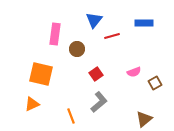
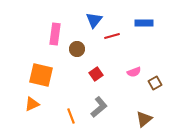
orange square: moved 1 px down
gray L-shape: moved 5 px down
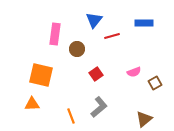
orange triangle: rotated 21 degrees clockwise
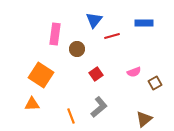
orange square: rotated 20 degrees clockwise
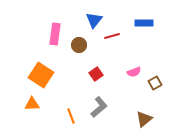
brown circle: moved 2 px right, 4 px up
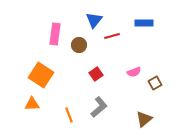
orange line: moved 2 px left, 1 px up
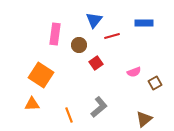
red square: moved 11 px up
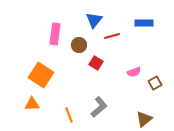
red square: rotated 24 degrees counterclockwise
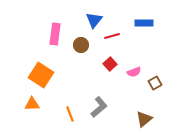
brown circle: moved 2 px right
red square: moved 14 px right, 1 px down; rotated 16 degrees clockwise
orange line: moved 1 px right, 1 px up
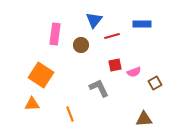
blue rectangle: moved 2 px left, 1 px down
red square: moved 5 px right, 1 px down; rotated 32 degrees clockwise
gray L-shape: moved 19 px up; rotated 75 degrees counterclockwise
brown triangle: rotated 36 degrees clockwise
